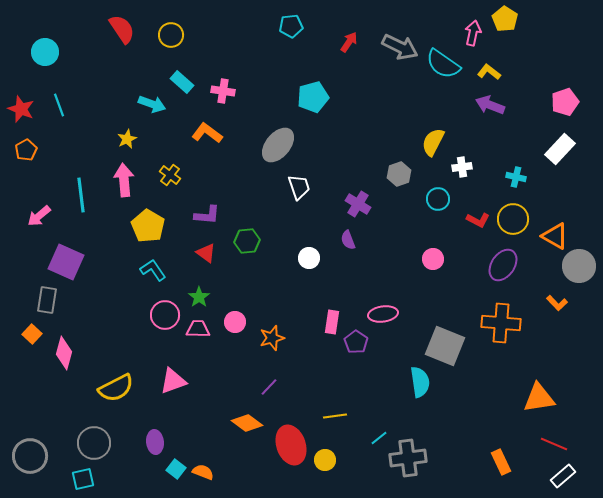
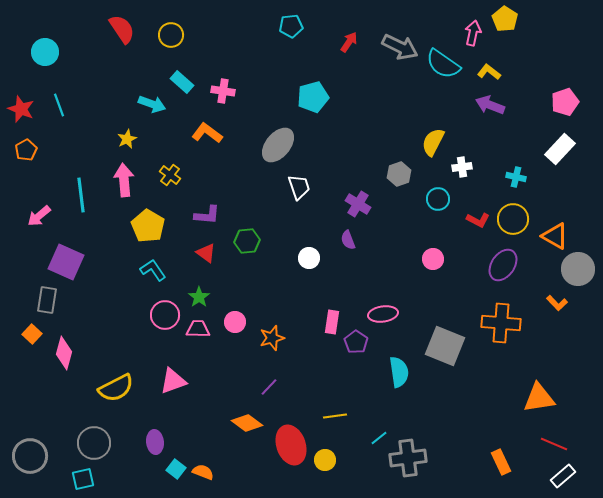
gray circle at (579, 266): moved 1 px left, 3 px down
cyan semicircle at (420, 382): moved 21 px left, 10 px up
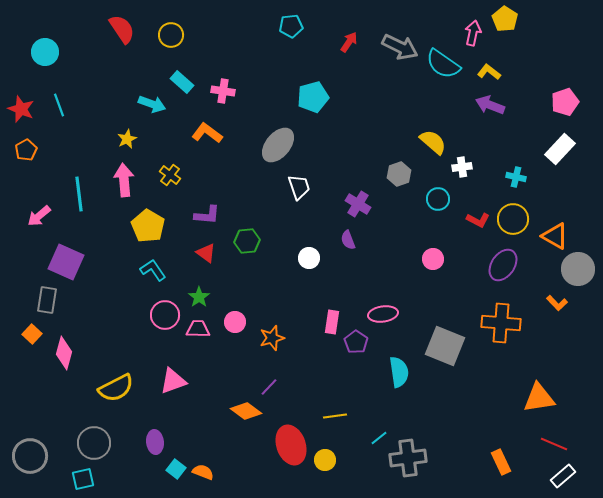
yellow semicircle at (433, 142): rotated 104 degrees clockwise
cyan line at (81, 195): moved 2 px left, 1 px up
orange diamond at (247, 423): moved 1 px left, 12 px up
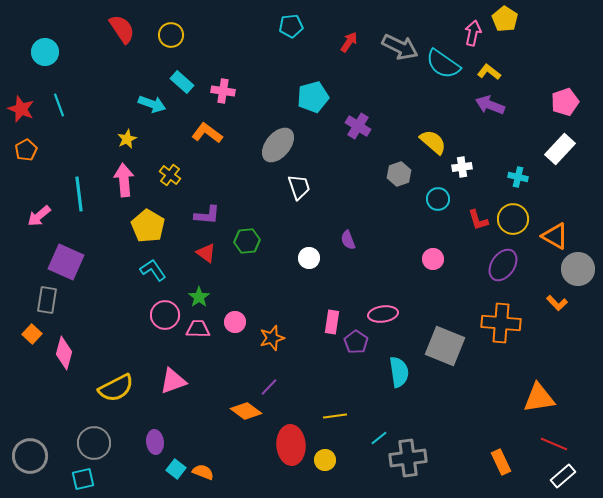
cyan cross at (516, 177): moved 2 px right
purple cross at (358, 204): moved 78 px up
red L-shape at (478, 220): rotated 45 degrees clockwise
red ellipse at (291, 445): rotated 15 degrees clockwise
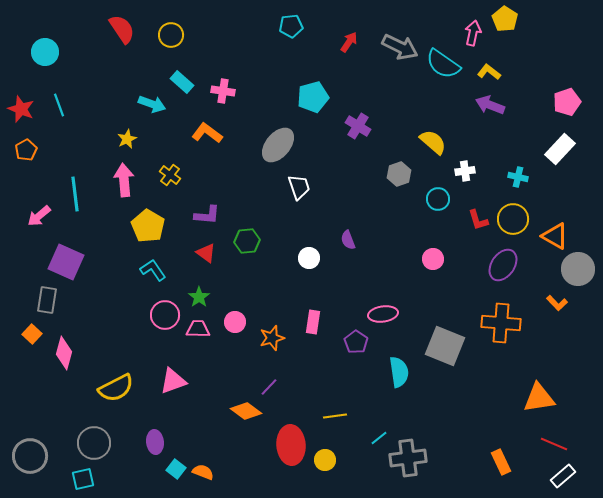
pink pentagon at (565, 102): moved 2 px right
white cross at (462, 167): moved 3 px right, 4 px down
cyan line at (79, 194): moved 4 px left
pink rectangle at (332, 322): moved 19 px left
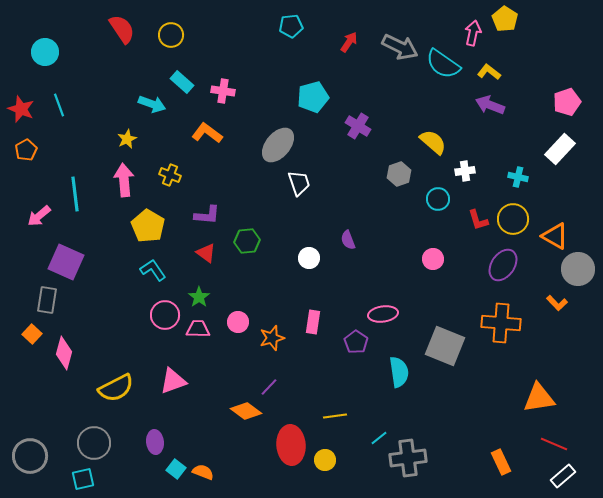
yellow cross at (170, 175): rotated 15 degrees counterclockwise
white trapezoid at (299, 187): moved 4 px up
pink circle at (235, 322): moved 3 px right
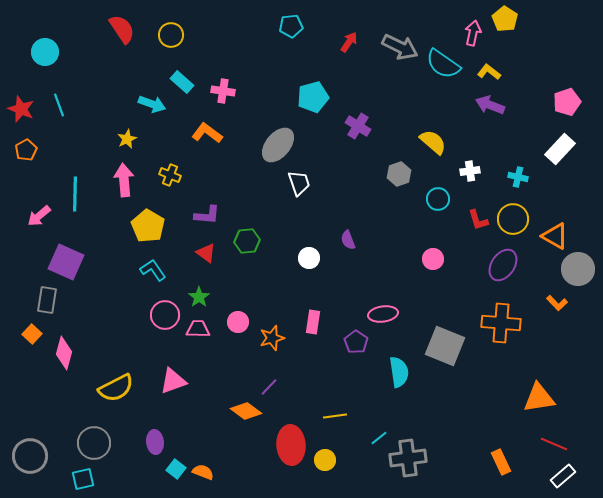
white cross at (465, 171): moved 5 px right
cyan line at (75, 194): rotated 8 degrees clockwise
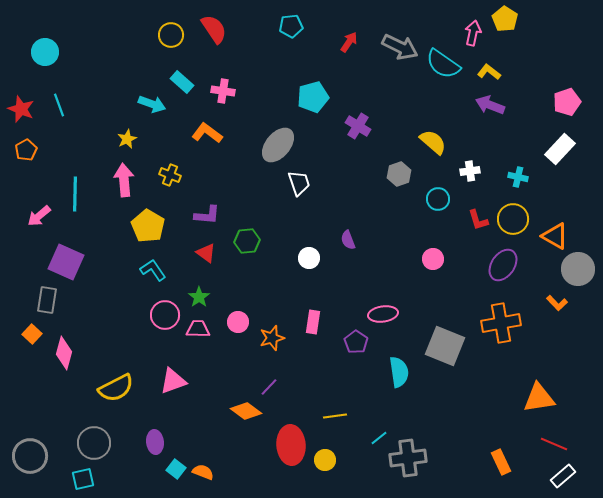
red semicircle at (122, 29): moved 92 px right
orange cross at (501, 323): rotated 15 degrees counterclockwise
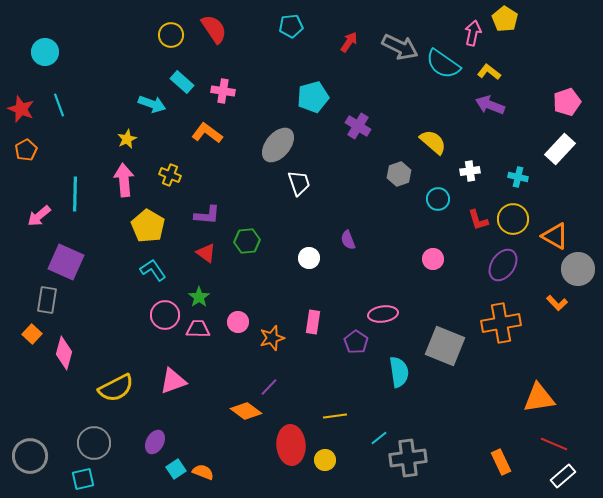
purple ellipse at (155, 442): rotated 35 degrees clockwise
cyan square at (176, 469): rotated 18 degrees clockwise
